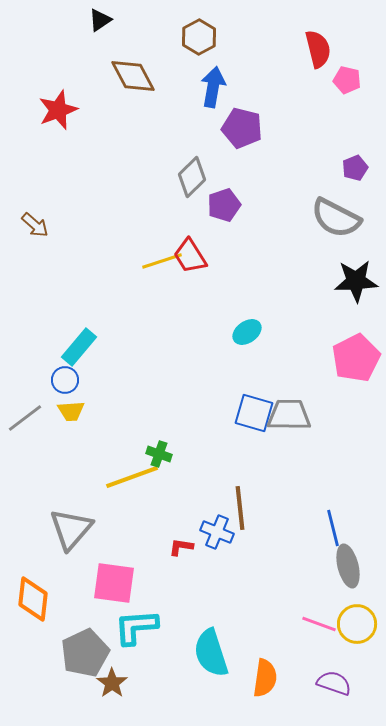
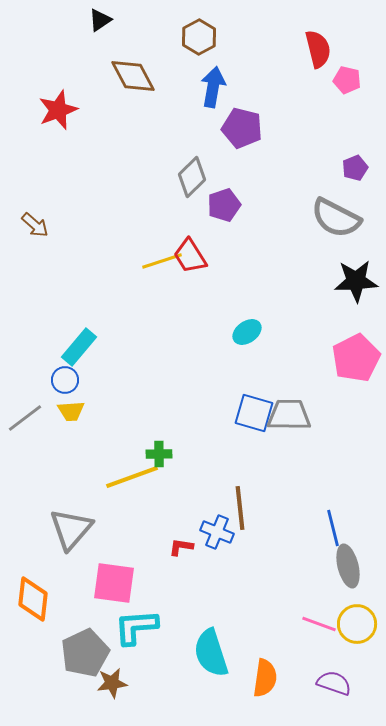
green cross at (159, 454): rotated 20 degrees counterclockwise
brown star at (112, 683): rotated 28 degrees clockwise
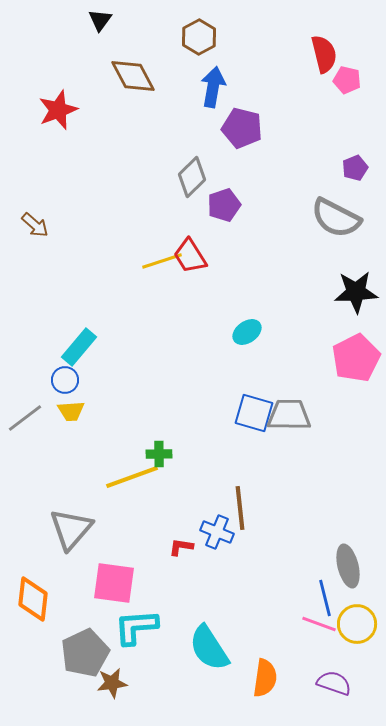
black triangle at (100, 20): rotated 20 degrees counterclockwise
red semicircle at (318, 49): moved 6 px right, 5 px down
black star at (356, 281): moved 11 px down
blue line at (333, 528): moved 8 px left, 70 px down
cyan semicircle at (211, 653): moved 2 px left, 5 px up; rotated 15 degrees counterclockwise
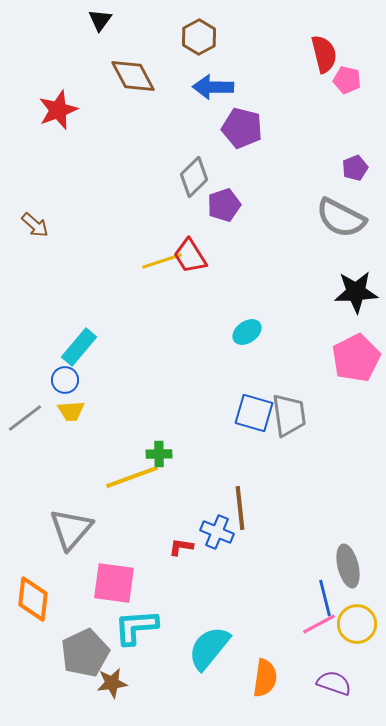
blue arrow at (213, 87): rotated 99 degrees counterclockwise
gray diamond at (192, 177): moved 2 px right
gray semicircle at (336, 218): moved 5 px right
gray trapezoid at (289, 415): rotated 81 degrees clockwise
pink line at (319, 624): rotated 48 degrees counterclockwise
cyan semicircle at (209, 648): rotated 72 degrees clockwise
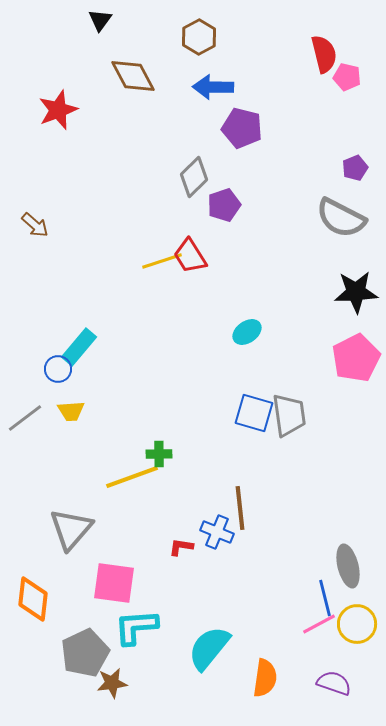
pink pentagon at (347, 80): moved 3 px up
blue circle at (65, 380): moved 7 px left, 11 px up
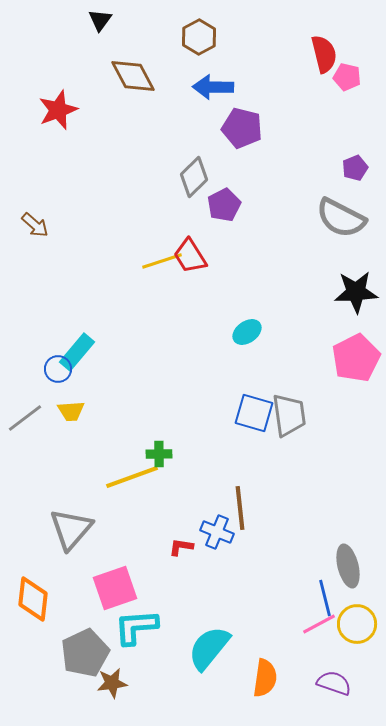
purple pentagon at (224, 205): rotated 8 degrees counterclockwise
cyan rectangle at (79, 347): moved 2 px left, 5 px down
pink square at (114, 583): moved 1 px right, 5 px down; rotated 27 degrees counterclockwise
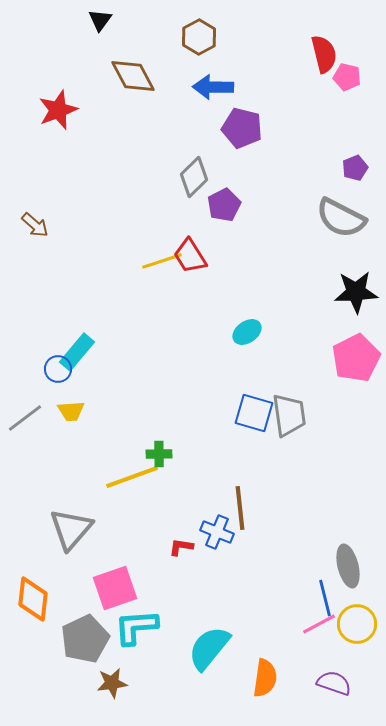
gray pentagon at (85, 653): moved 14 px up
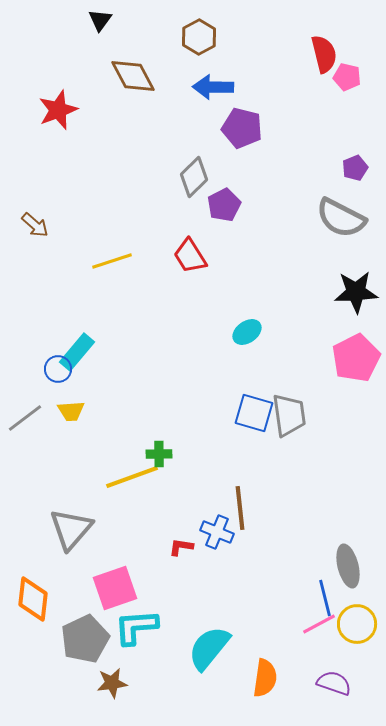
yellow line at (162, 261): moved 50 px left
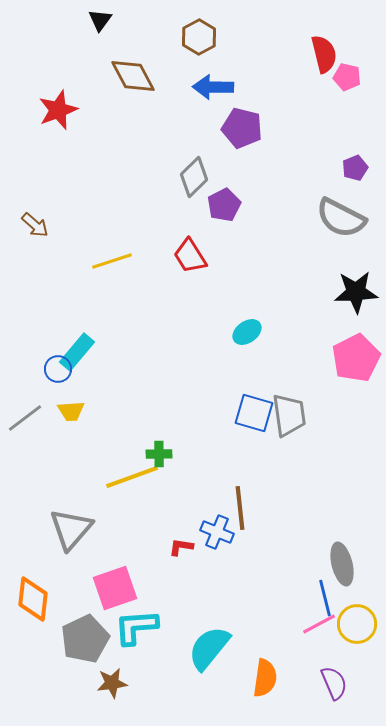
gray ellipse at (348, 566): moved 6 px left, 2 px up
purple semicircle at (334, 683): rotated 48 degrees clockwise
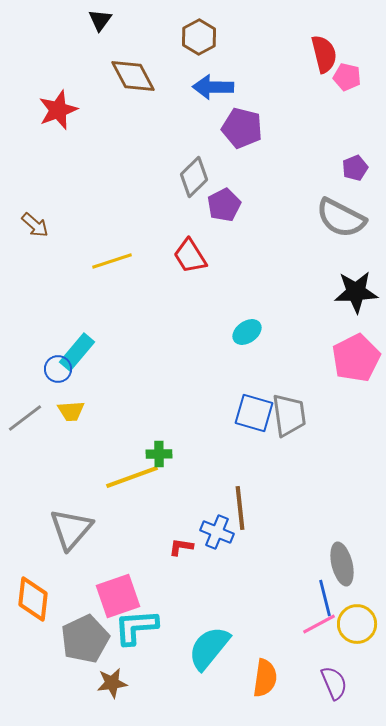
pink square at (115, 588): moved 3 px right, 8 px down
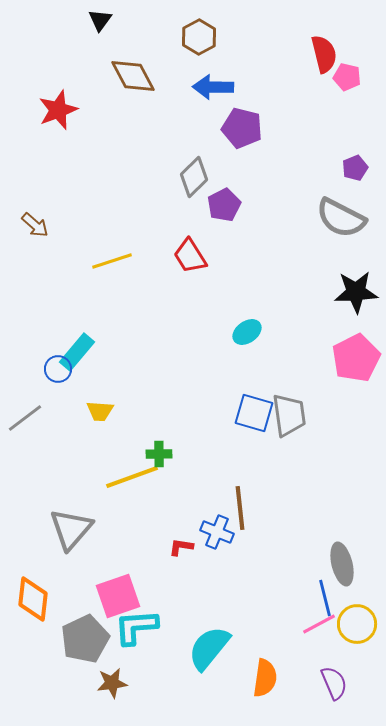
yellow trapezoid at (71, 411): moved 29 px right; rotated 8 degrees clockwise
